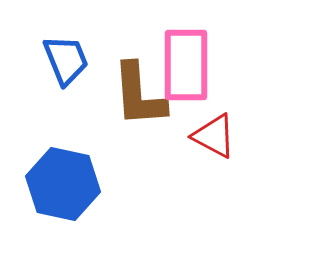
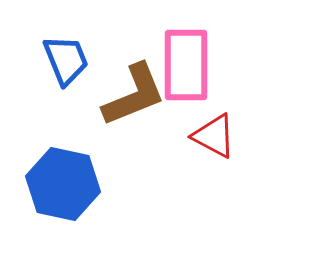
brown L-shape: moved 5 px left; rotated 108 degrees counterclockwise
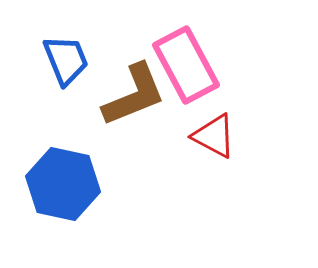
pink rectangle: rotated 28 degrees counterclockwise
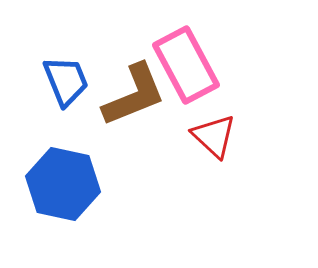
blue trapezoid: moved 21 px down
red triangle: rotated 15 degrees clockwise
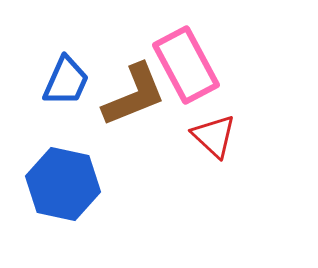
blue trapezoid: rotated 46 degrees clockwise
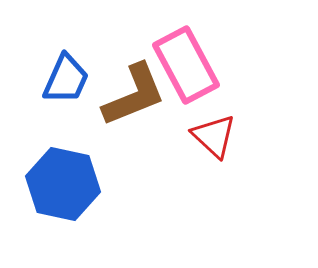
blue trapezoid: moved 2 px up
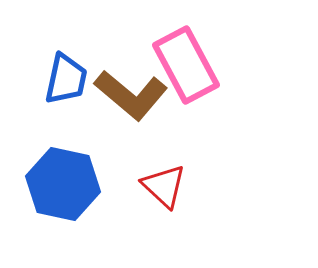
blue trapezoid: rotated 12 degrees counterclockwise
brown L-shape: moved 3 px left; rotated 62 degrees clockwise
red triangle: moved 50 px left, 50 px down
